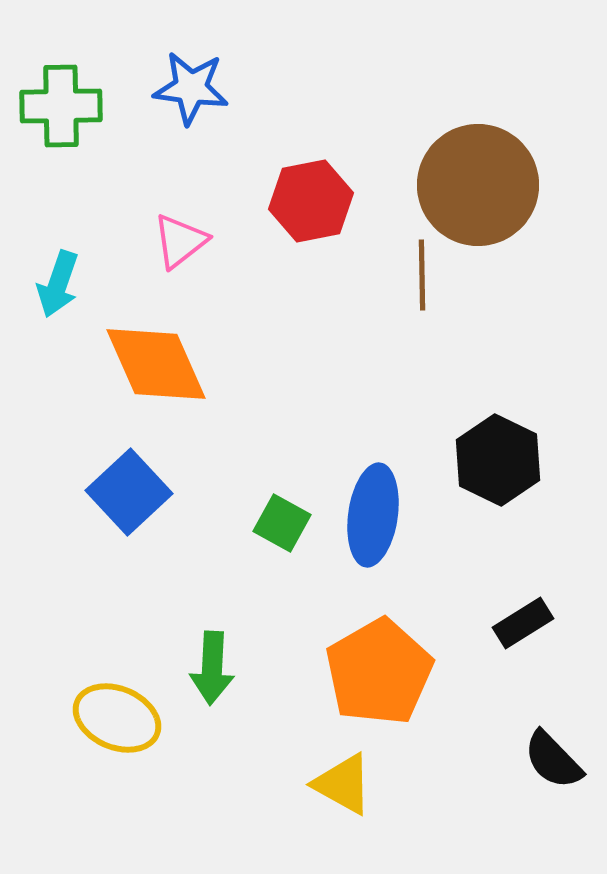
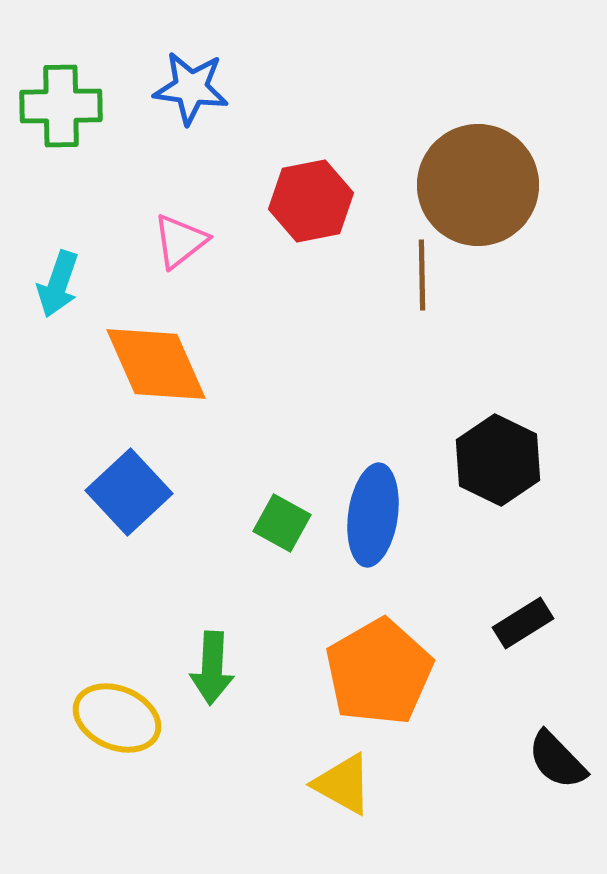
black semicircle: moved 4 px right
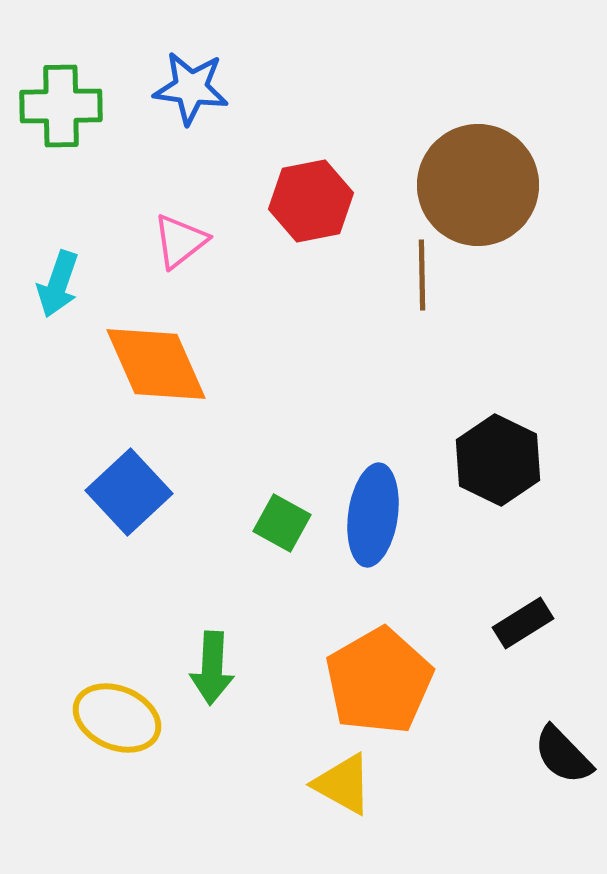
orange pentagon: moved 9 px down
black semicircle: moved 6 px right, 5 px up
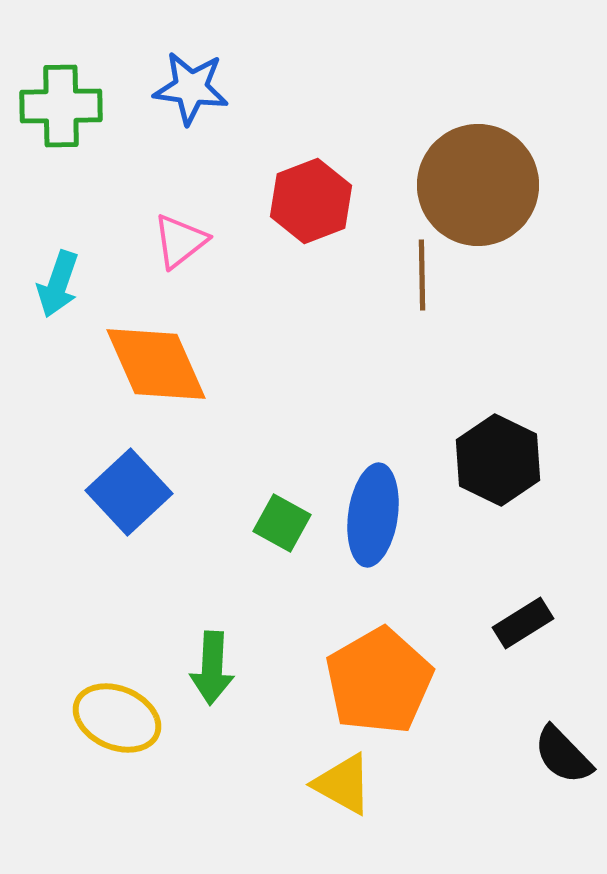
red hexagon: rotated 10 degrees counterclockwise
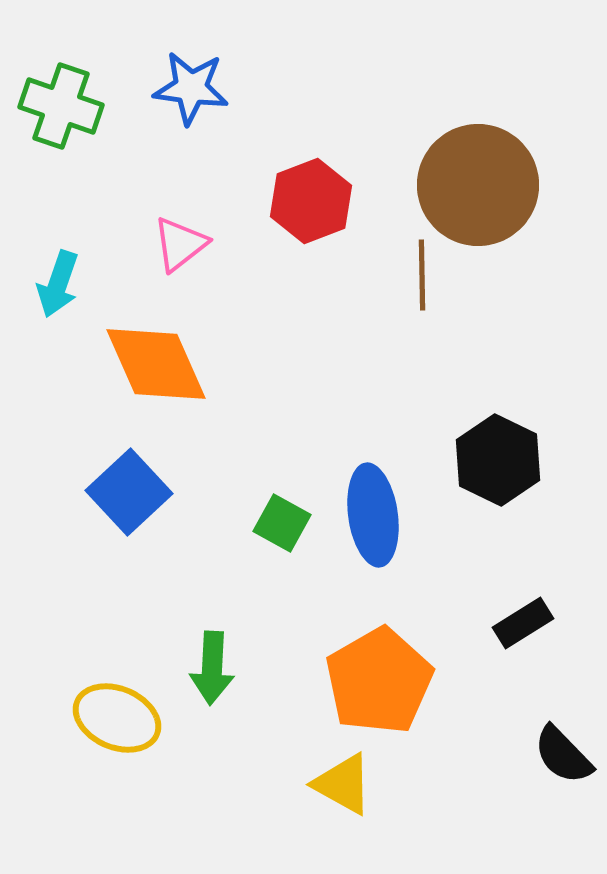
green cross: rotated 20 degrees clockwise
pink triangle: moved 3 px down
blue ellipse: rotated 16 degrees counterclockwise
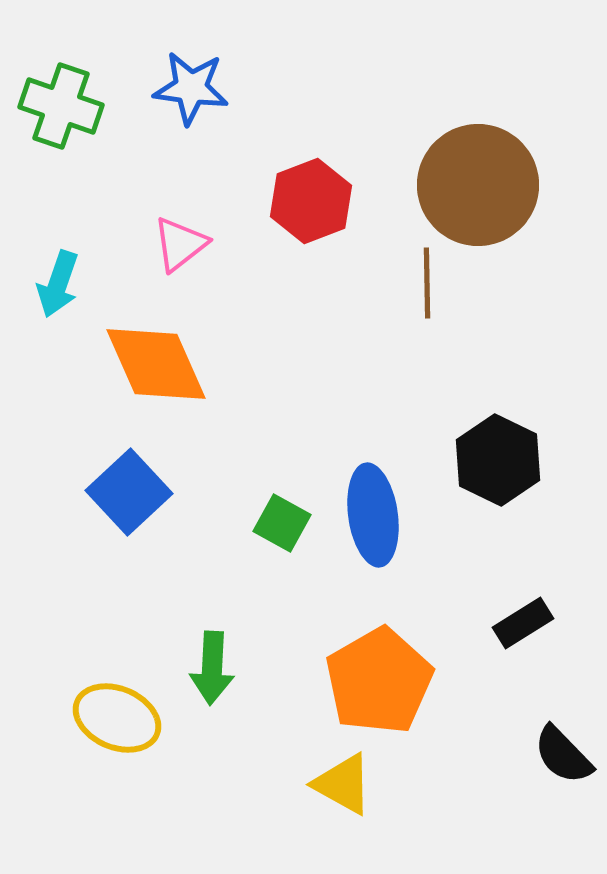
brown line: moved 5 px right, 8 px down
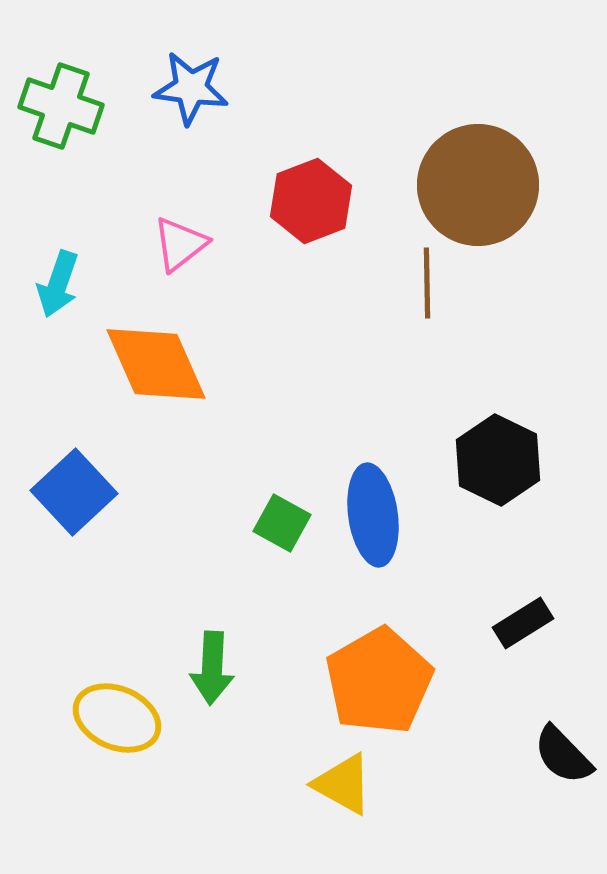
blue square: moved 55 px left
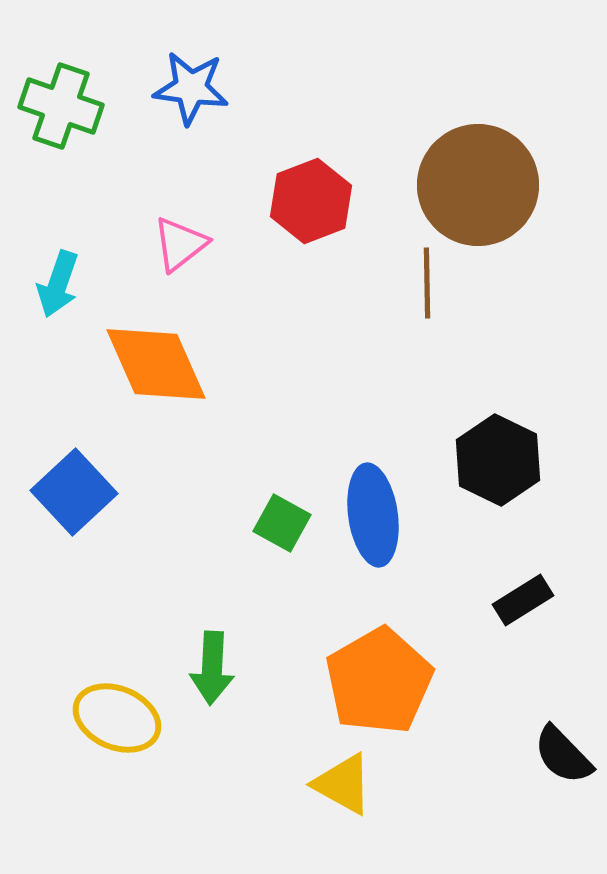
black rectangle: moved 23 px up
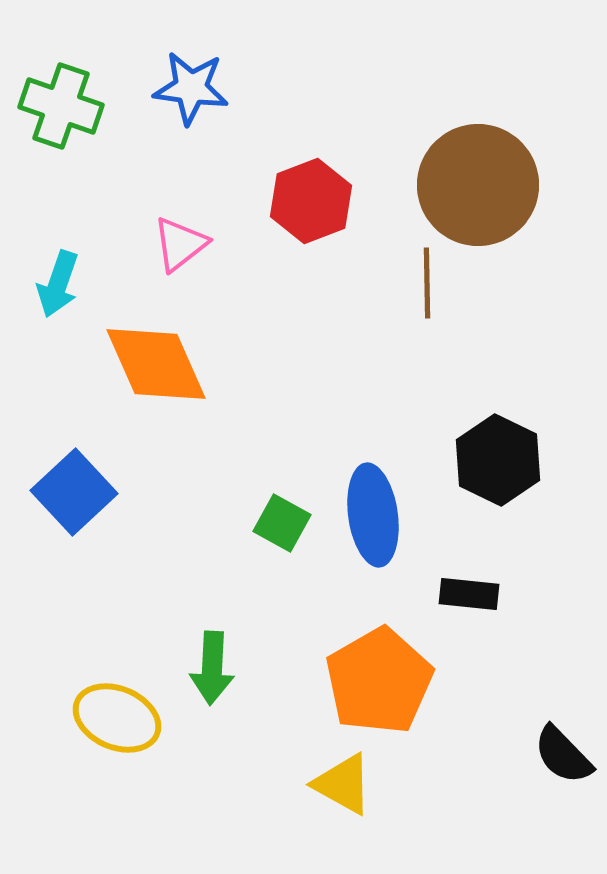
black rectangle: moved 54 px left, 6 px up; rotated 38 degrees clockwise
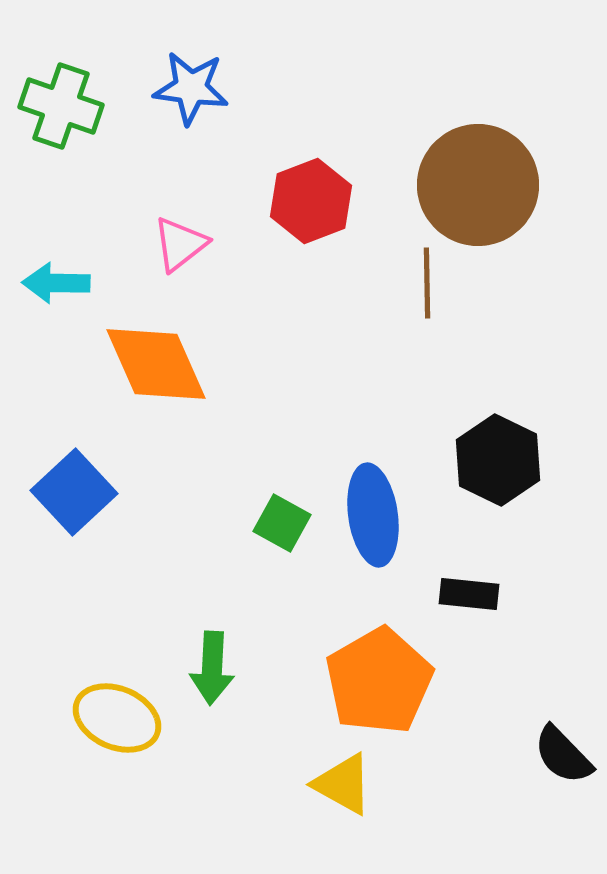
cyan arrow: moved 2 px left, 1 px up; rotated 72 degrees clockwise
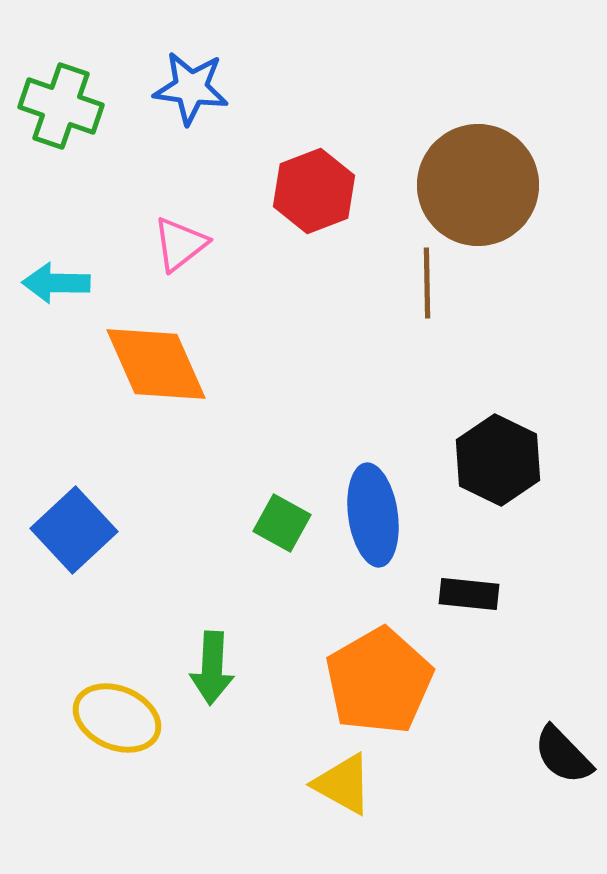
red hexagon: moved 3 px right, 10 px up
blue square: moved 38 px down
